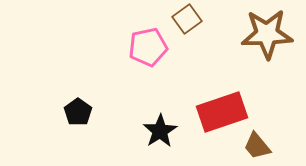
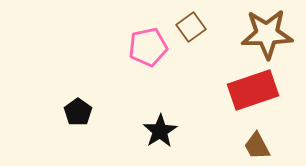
brown square: moved 4 px right, 8 px down
red rectangle: moved 31 px right, 22 px up
brown trapezoid: rotated 12 degrees clockwise
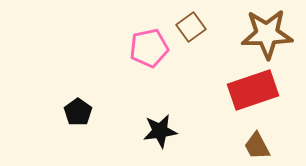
pink pentagon: moved 1 px right, 1 px down
black star: rotated 24 degrees clockwise
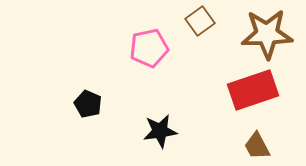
brown square: moved 9 px right, 6 px up
black pentagon: moved 10 px right, 8 px up; rotated 12 degrees counterclockwise
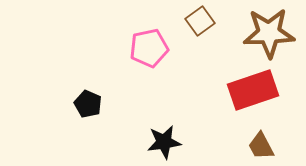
brown star: moved 2 px right, 1 px up
black star: moved 4 px right, 11 px down
brown trapezoid: moved 4 px right
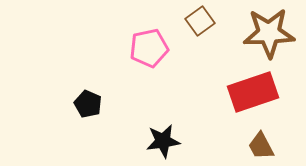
red rectangle: moved 2 px down
black star: moved 1 px left, 1 px up
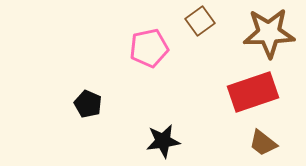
brown trapezoid: moved 2 px right, 3 px up; rotated 24 degrees counterclockwise
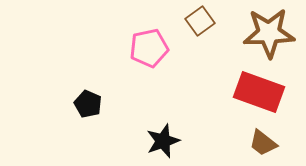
red rectangle: moved 6 px right; rotated 39 degrees clockwise
black star: rotated 12 degrees counterclockwise
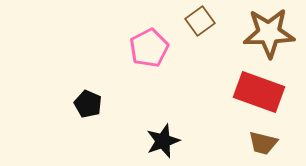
pink pentagon: rotated 15 degrees counterclockwise
brown trapezoid: rotated 24 degrees counterclockwise
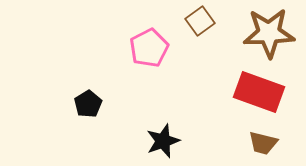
black pentagon: rotated 16 degrees clockwise
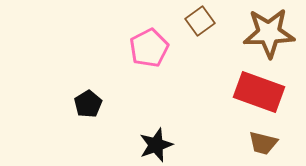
black star: moved 7 px left, 4 px down
